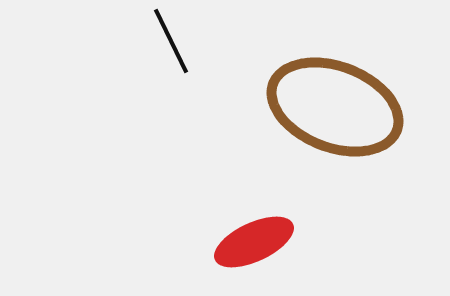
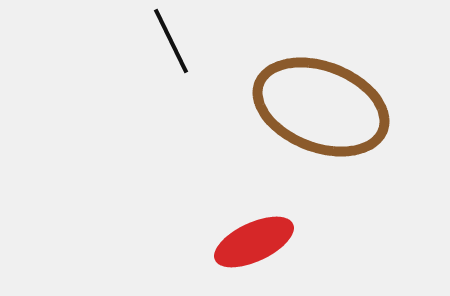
brown ellipse: moved 14 px left
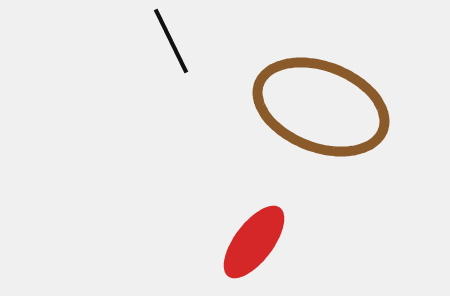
red ellipse: rotated 28 degrees counterclockwise
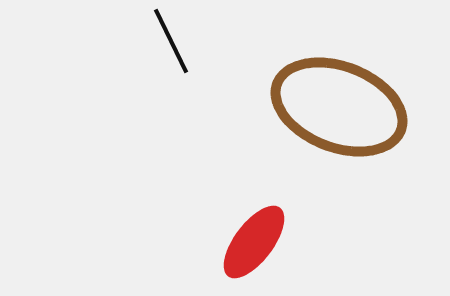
brown ellipse: moved 18 px right
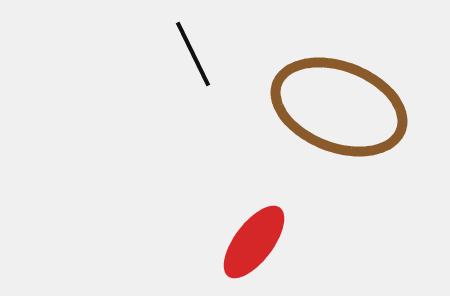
black line: moved 22 px right, 13 px down
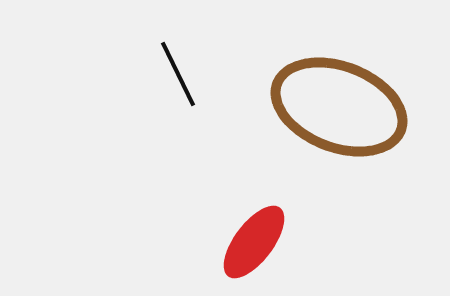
black line: moved 15 px left, 20 px down
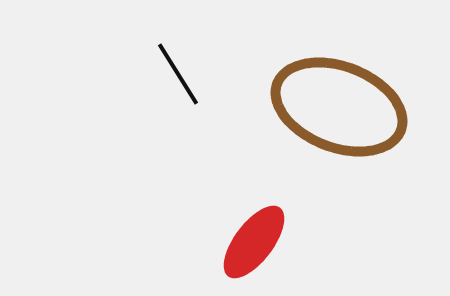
black line: rotated 6 degrees counterclockwise
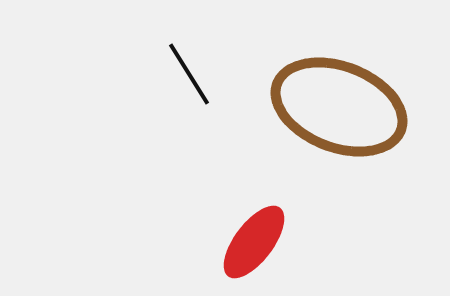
black line: moved 11 px right
